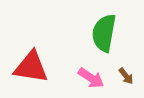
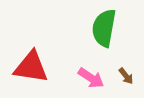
green semicircle: moved 5 px up
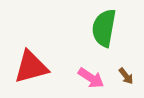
red triangle: rotated 24 degrees counterclockwise
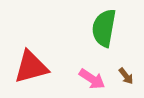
pink arrow: moved 1 px right, 1 px down
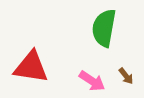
red triangle: rotated 24 degrees clockwise
pink arrow: moved 2 px down
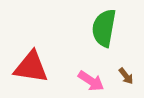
pink arrow: moved 1 px left
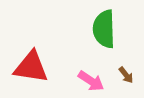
green semicircle: moved 1 px down; rotated 12 degrees counterclockwise
brown arrow: moved 1 px up
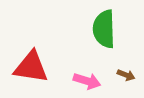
brown arrow: rotated 30 degrees counterclockwise
pink arrow: moved 4 px left; rotated 16 degrees counterclockwise
